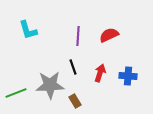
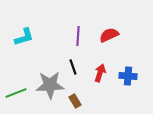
cyan L-shape: moved 4 px left, 7 px down; rotated 90 degrees counterclockwise
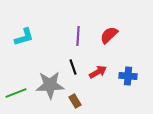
red semicircle: rotated 18 degrees counterclockwise
red arrow: moved 2 px left, 1 px up; rotated 42 degrees clockwise
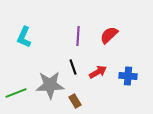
cyan L-shape: rotated 130 degrees clockwise
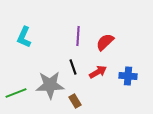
red semicircle: moved 4 px left, 7 px down
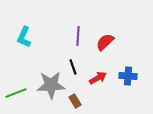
red arrow: moved 6 px down
gray star: moved 1 px right
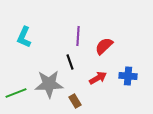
red semicircle: moved 1 px left, 4 px down
black line: moved 3 px left, 5 px up
gray star: moved 2 px left, 1 px up
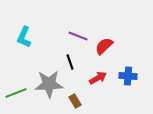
purple line: rotated 72 degrees counterclockwise
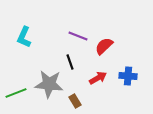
gray star: rotated 8 degrees clockwise
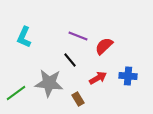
black line: moved 2 px up; rotated 21 degrees counterclockwise
gray star: moved 1 px up
green line: rotated 15 degrees counterclockwise
brown rectangle: moved 3 px right, 2 px up
